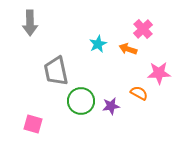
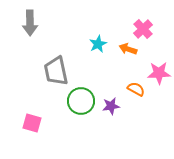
orange semicircle: moved 3 px left, 4 px up
pink square: moved 1 px left, 1 px up
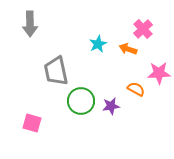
gray arrow: moved 1 px down
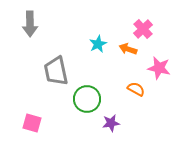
pink star: moved 5 px up; rotated 15 degrees clockwise
green circle: moved 6 px right, 2 px up
purple star: moved 17 px down
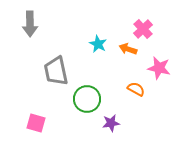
cyan star: rotated 18 degrees counterclockwise
pink square: moved 4 px right
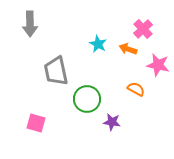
pink star: moved 1 px left, 3 px up
purple star: moved 1 px right, 1 px up; rotated 18 degrees clockwise
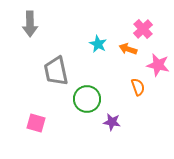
orange semicircle: moved 2 px right, 2 px up; rotated 42 degrees clockwise
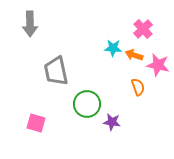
cyan star: moved 15 px right, 4 px down; rotated 24 degrees counterclockwise
orange arrow: moved 6 px right, 6 px down
green circle: moved 5 px down
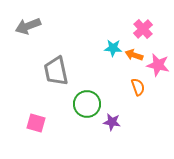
gray arrow: moved 2 px left, 2 px down; rotated 70 degrees clockwise
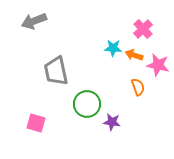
gray arrow: moved 6 px right, 5 px up
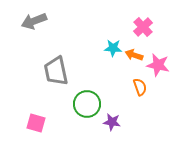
pink cross: moved 2 px up
orange semicircle: moved 2 px right
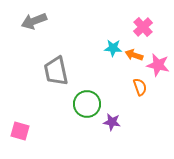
pink square: moved 16 px left, 8 px down
